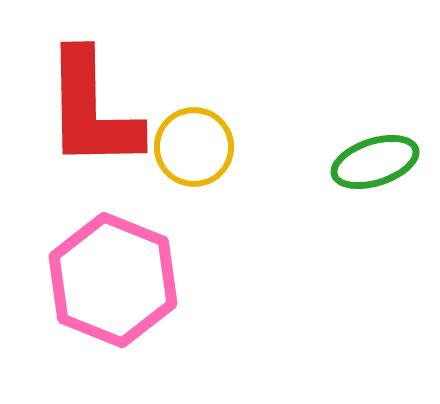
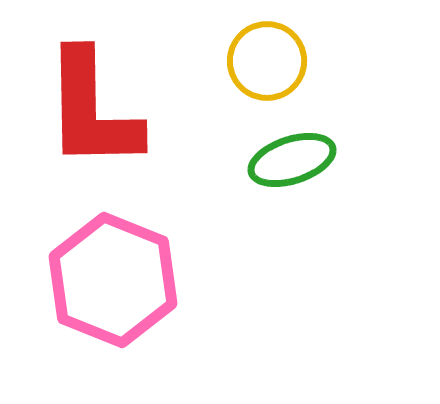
yellow circle: moved 73 px right, 86 px up
green ellipse: moved 83 px left, 2 px up
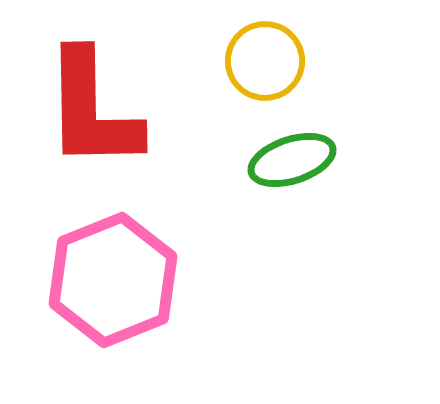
yellow circle: moved 2 px left
pink hexagon: rotated 16 degrees clockwise
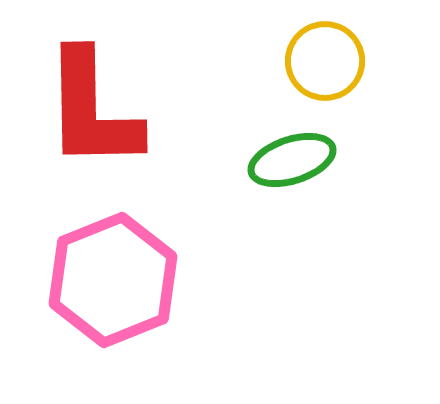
yellow circle: moved 60 px right
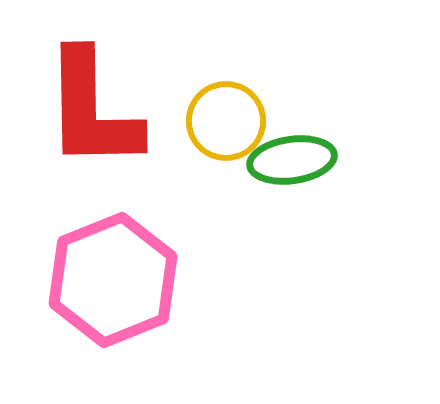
yellow circle: moved 99 px left, 60 px down
green ellipse: rotated 10 degrees clockwise
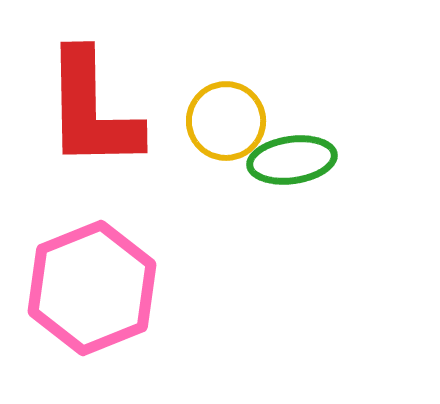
pink hexagon: moved 21 px left, 8 px down
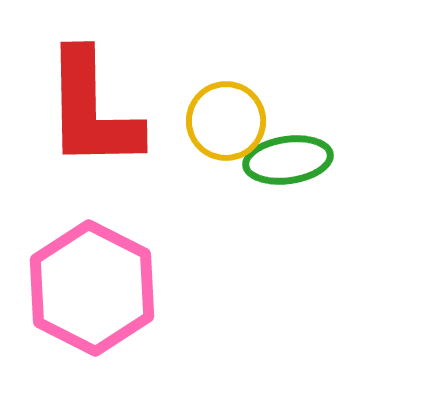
green ellipse: moved 4 px left
pink hexagon: rotated 11 degrees counterclockwise
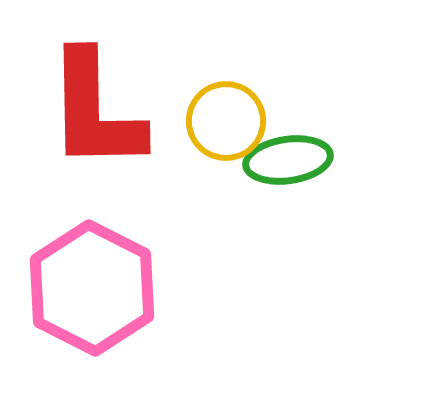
red L-shape: moved 3 px right, 1 px down
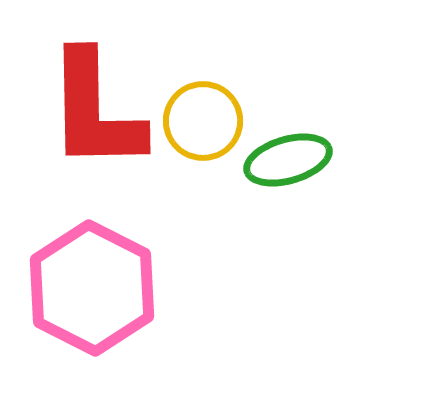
yellow circle: moved 23 px left
green ellipse: rotated 8 degrees counterclockwise
